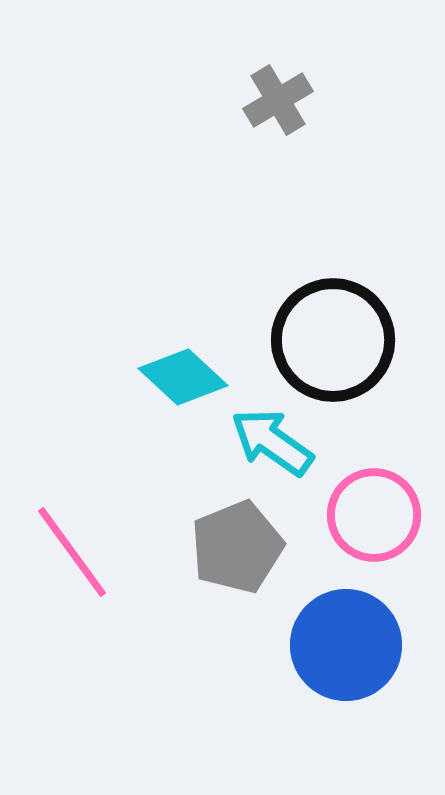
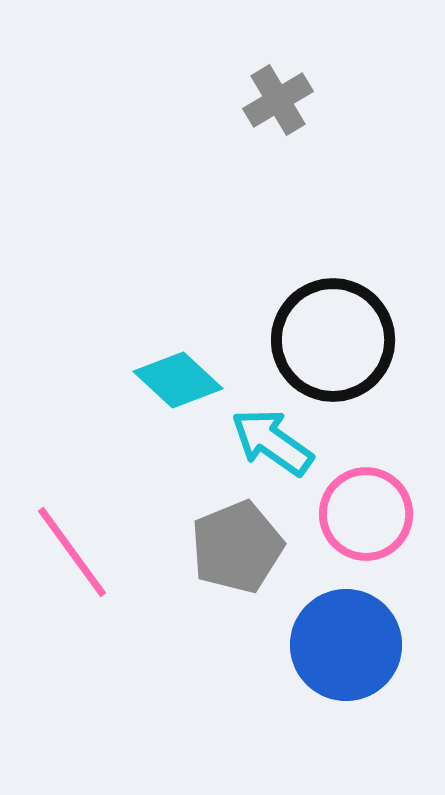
cyan diamond: moved 5 px left, 3 px down
pink circle: moved 8 px left, 1 px up
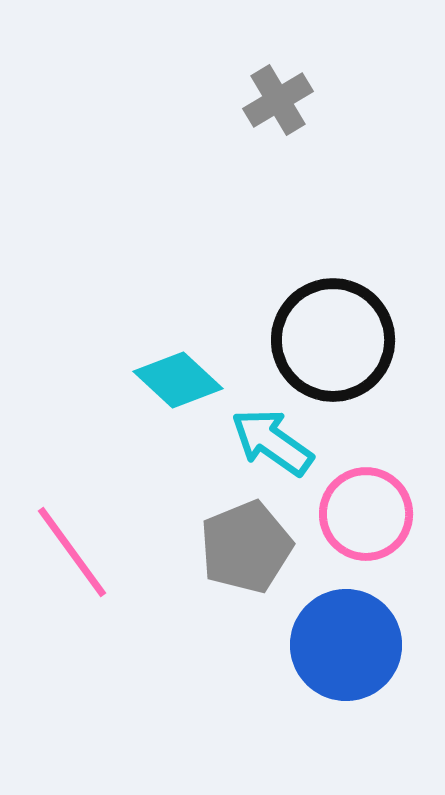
gray pentagon: moved 9 px right
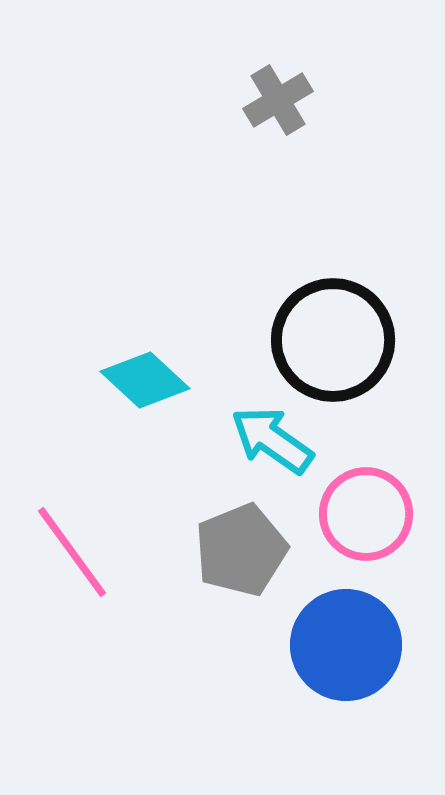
cyan diamond: moved 33 px left
cyan arrow: moved 2 px up
gray pentagon: moved 5 px left, 3 px down
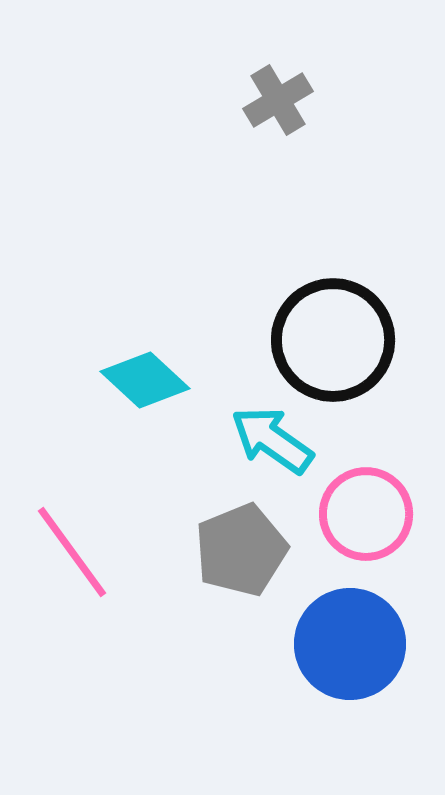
blue circle: moved 4 px right, 1 px up
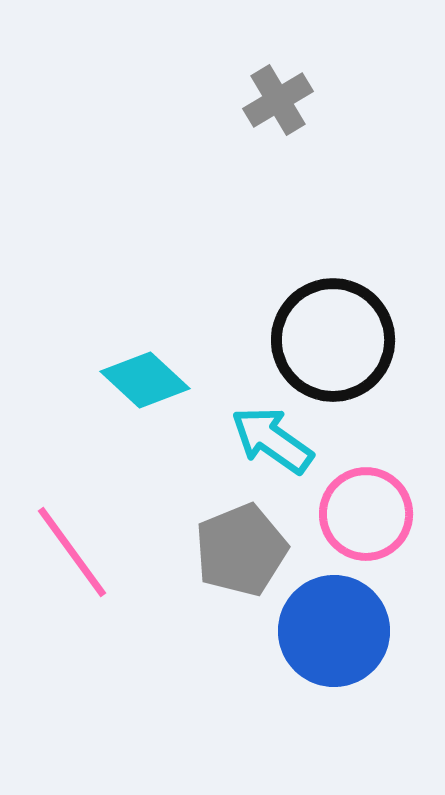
blue circle: moved 16 px left, 13 px up
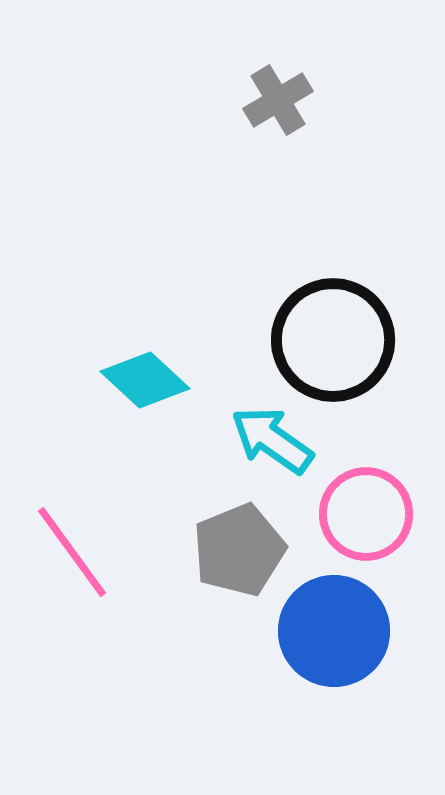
gray pentagon: moved 2 px left
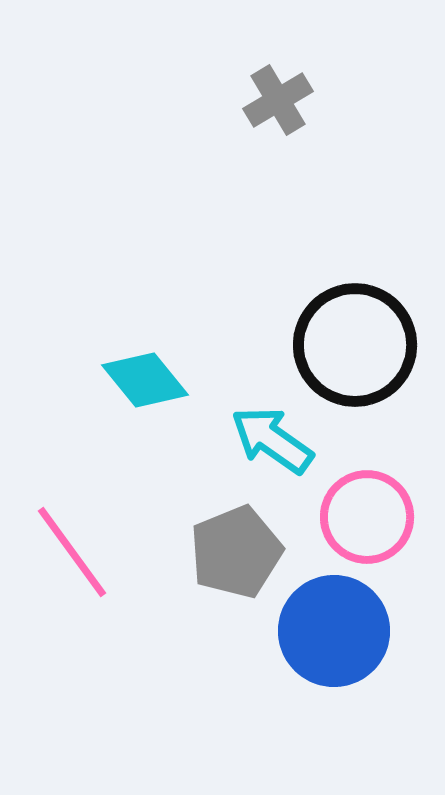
black circle: moved 22 px right, 5 px down
cyan diamond: rotated 8 degrees clockwise
pink circle: moved 1 px right, 3 px down
gray pentagon: moved 3 px left, 2 px down
